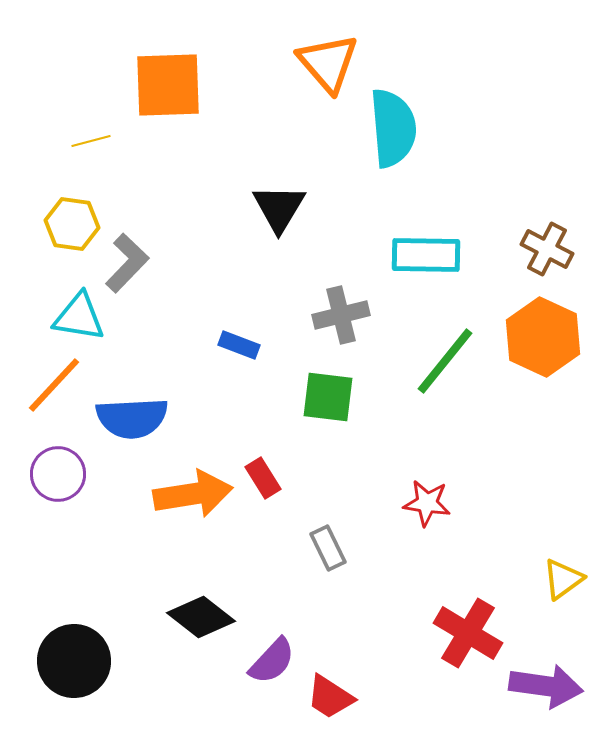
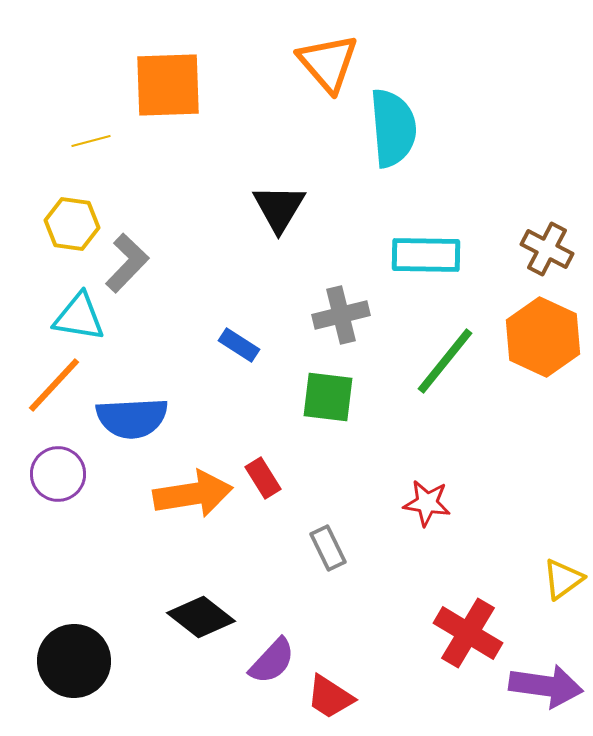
blue rectangle: rotated 12 degrees clockwise
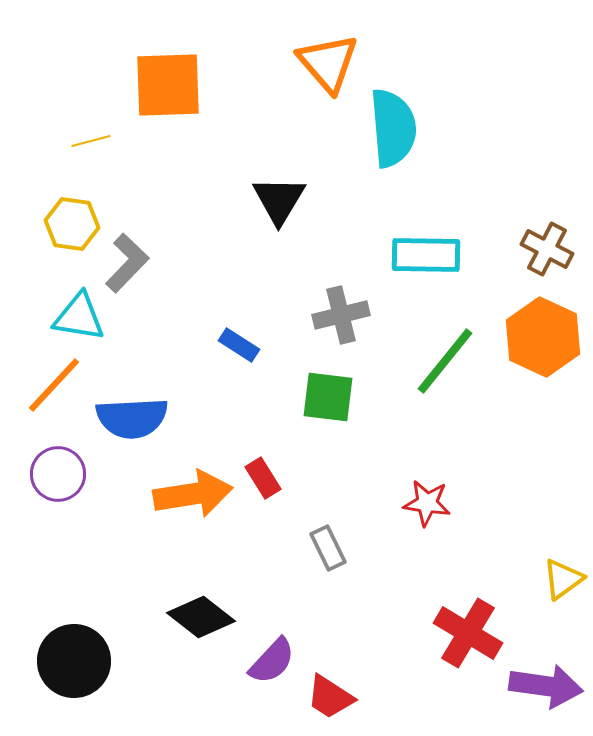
black triangle: moved 8 px up
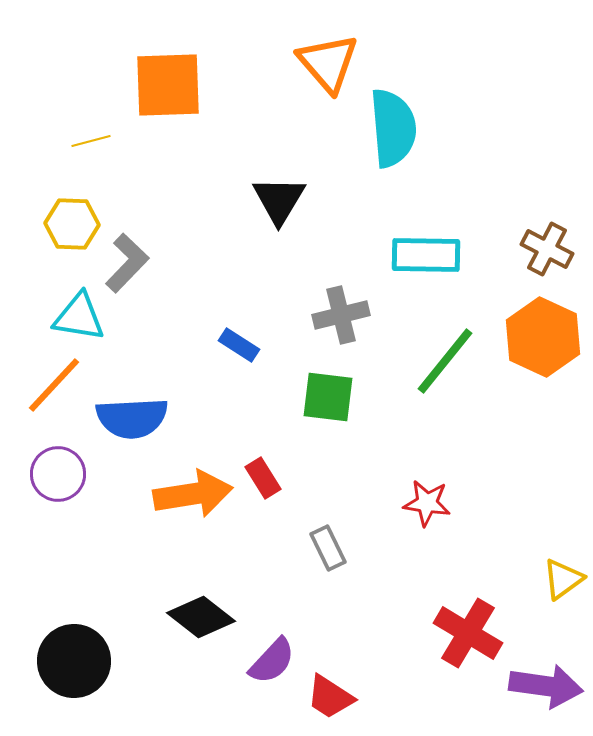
yellow hexagon: rotated 6 degrees counterclockwise
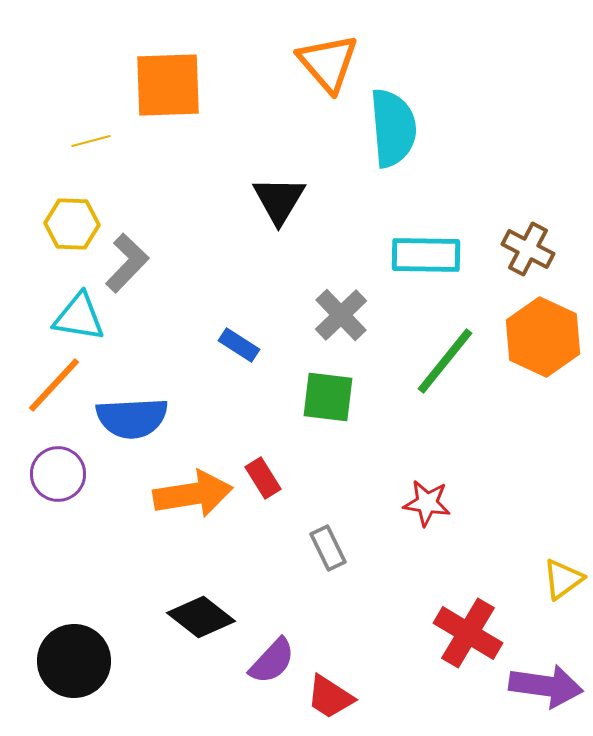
brown cross: moved 19 px left
gray cross: rotated 30 degrees counterclockwise
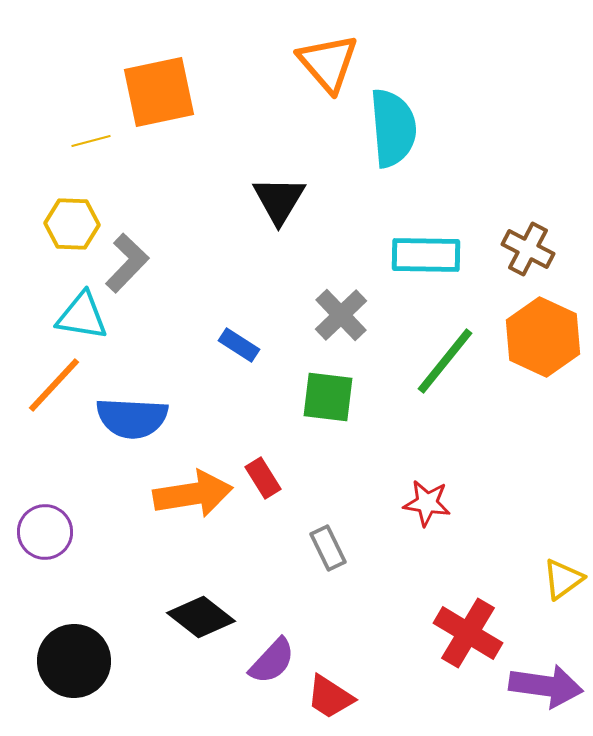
orange square: moved 9 px left, 7 px down; rotated 10 degrees counterclockwise
cyan triangle: moved 3 px right, 1 px up
blue semicircle: rotated 6 degrees clockwise
purple circle: moved 13 px left, 58 px down
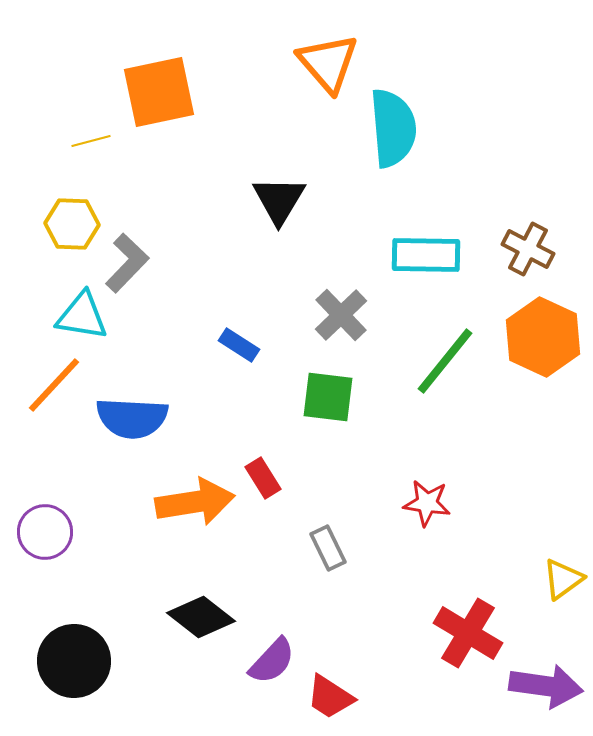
orange arrow: moved 2 px right, 8 px down
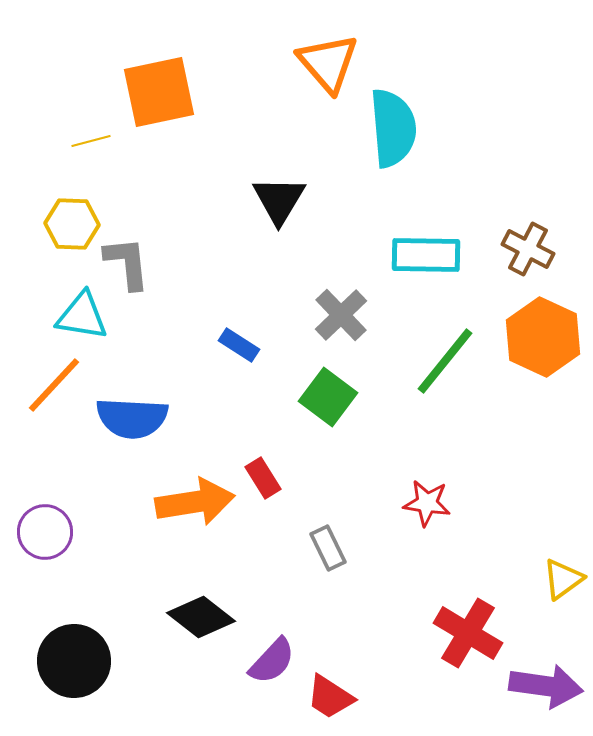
gray L-shape: rotated 50 degrees counterclockwise
green square: rotated 30 degrees clockwise
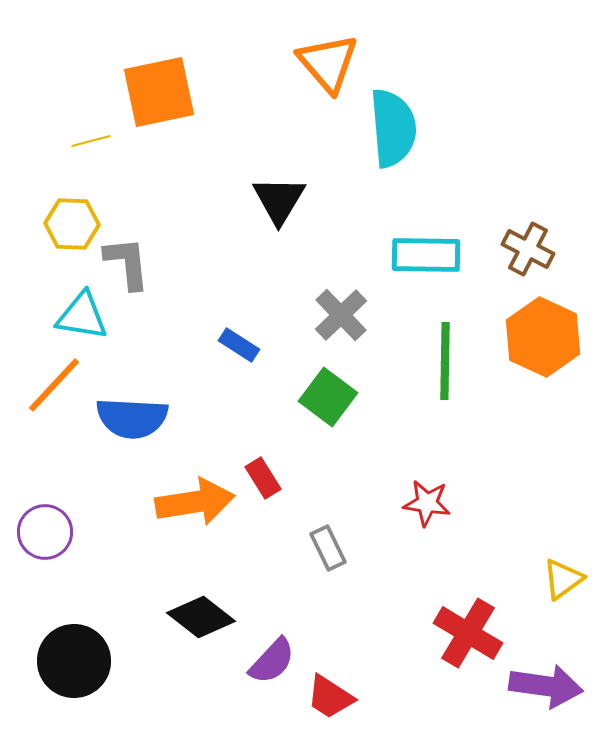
green line: rotated 38 degrees counterclockwise
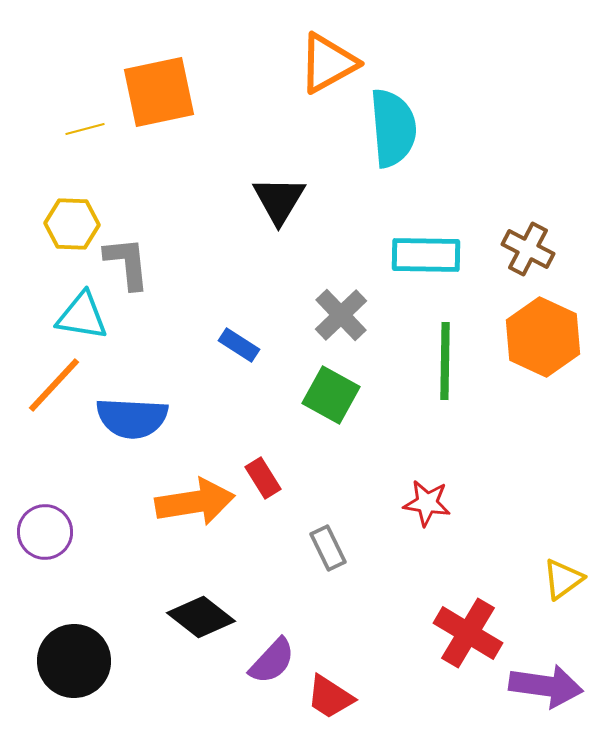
orange triangle: rotated 42 degrees clockwise
yellow line: moved 6 px left, 12 px up
green square: moved 3 px right, 2 px up; rotated 8 degrees counterclockwise
